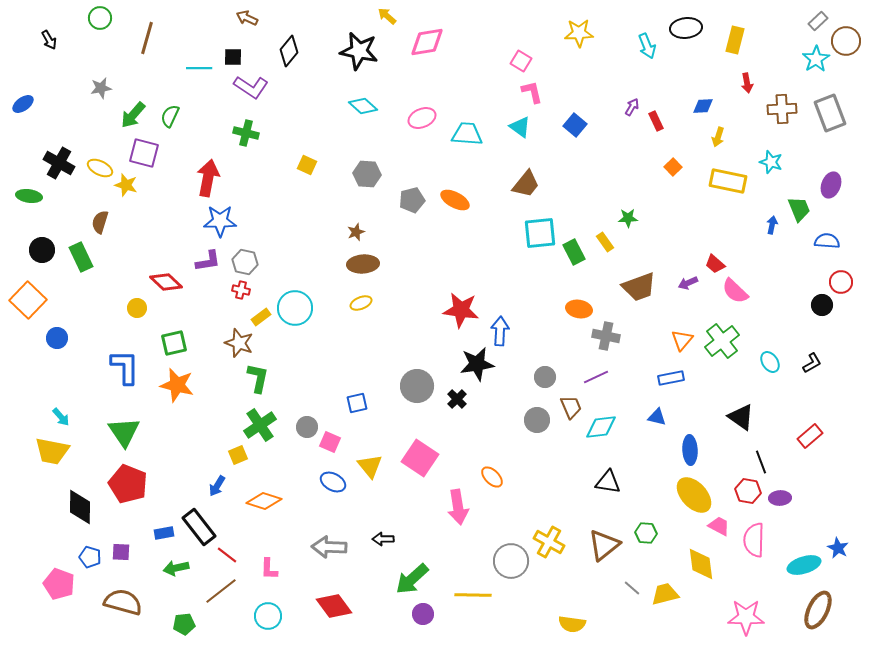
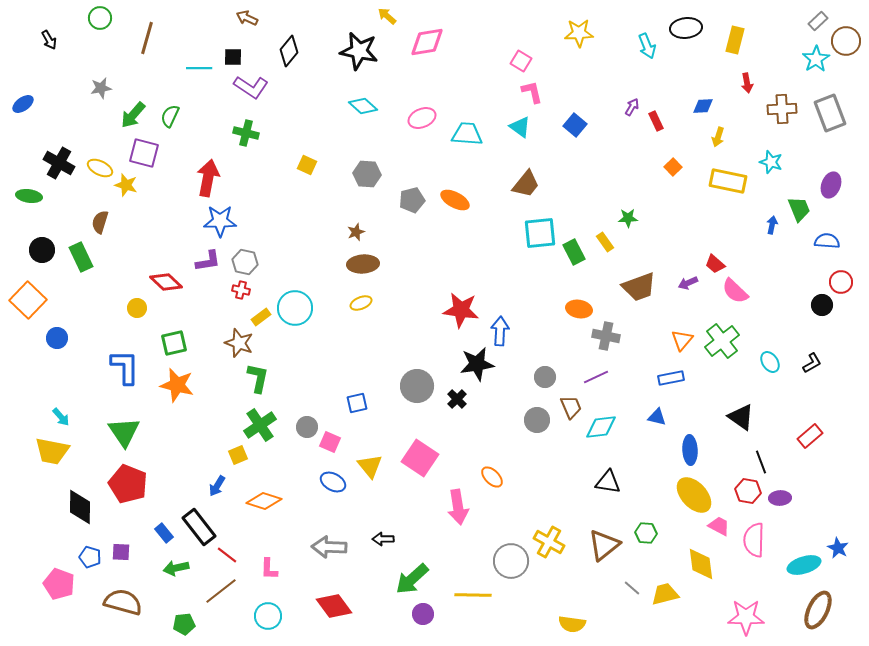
blue rectangle at (164, 533): rotated 60 degrees clockwise
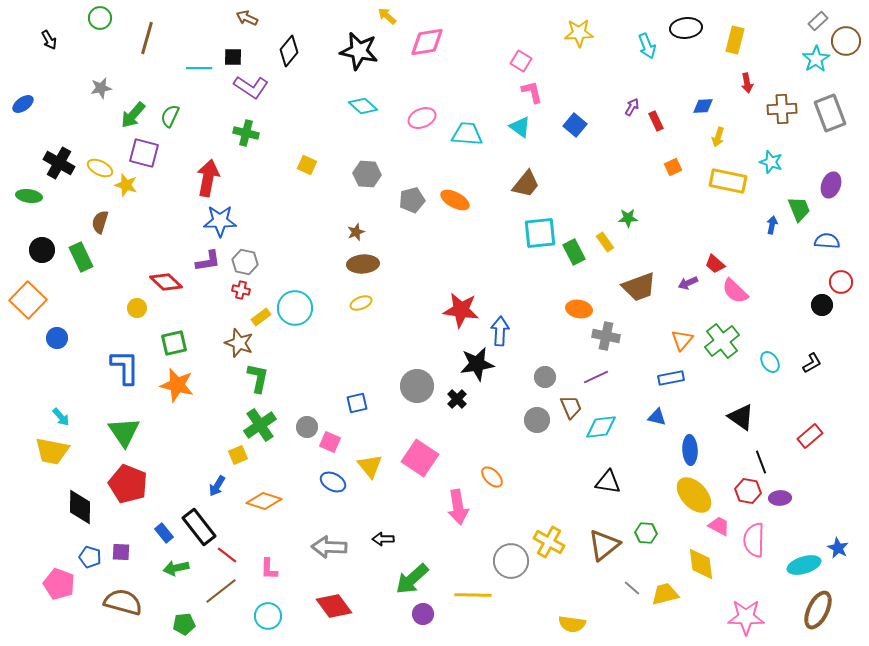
orange square at (673, 167): rotated 18 degrees clockwise
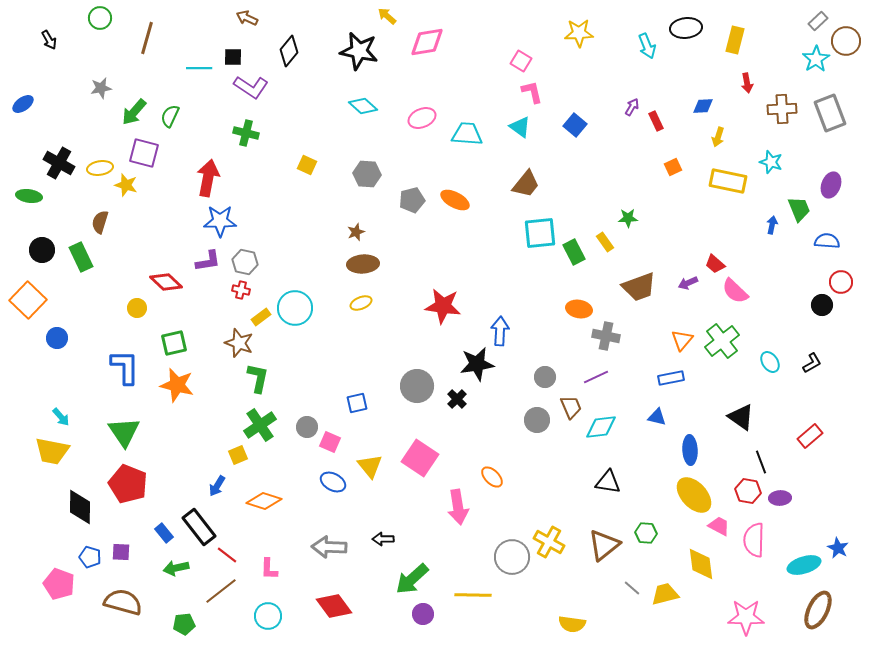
green arrow at (133, 115): moved 1 px right, 3 px up
yellow ellipse at (100, 168): rotated 35 degrees counterclockwise
red star at (461, 310): moved 18 px left, 4 px up
gray circle at (511, 561): moved 1 px right, 4 px up
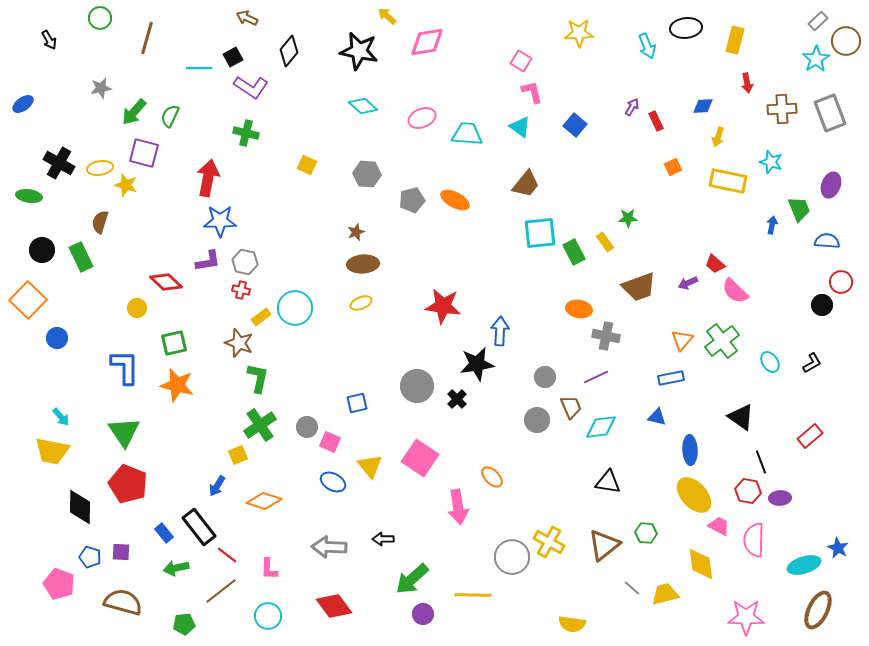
black square at (233, 57): rotated 30 degrees counterclockwise
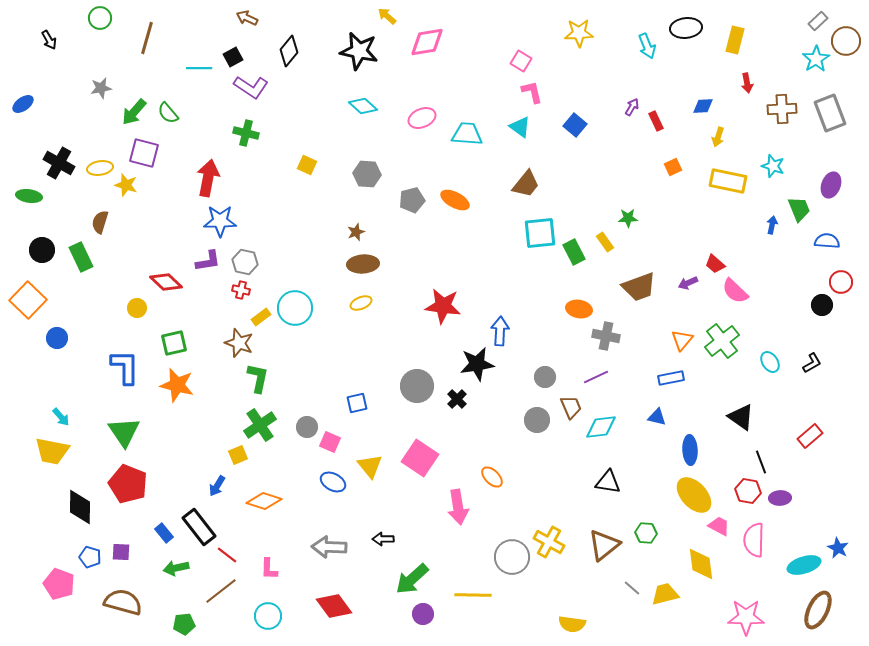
green semicircle at (170, 116): moved 2 px left, 3 px up; rotated 65 degrees counterclockwise
cyan star at (771, 162): moved 2 px right, 4 px down
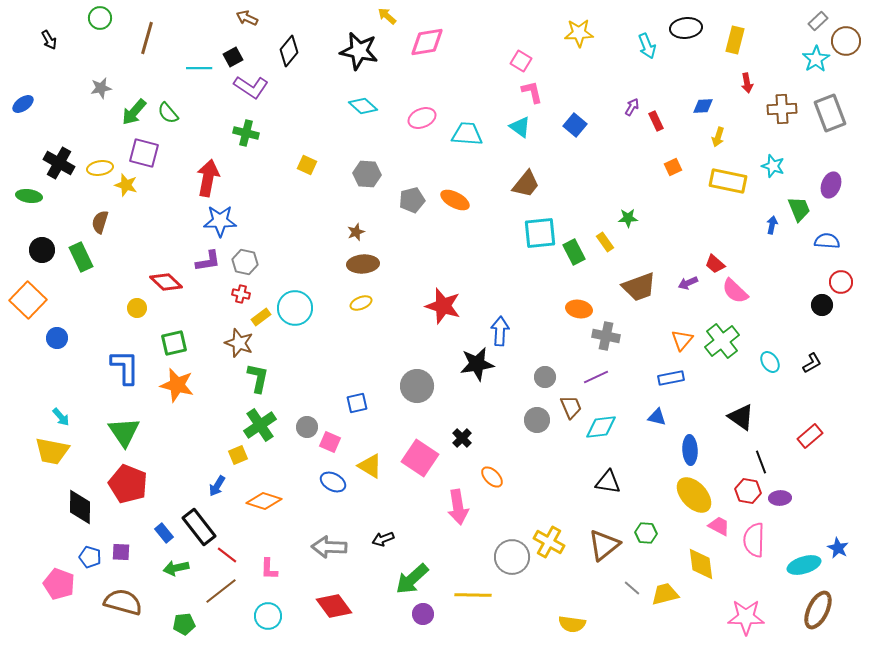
red cross at (241, 290): moved 4 px down
red star at (443, 306): rotated 9 degrees clockwise
black cross at (457, 399): moved 5 px right, 39 px down
yellow triangle at (370, 466): rotated 20 degrees counterclockwise
black arrow at (383, 539): rotated 20 degrees counterclockwise
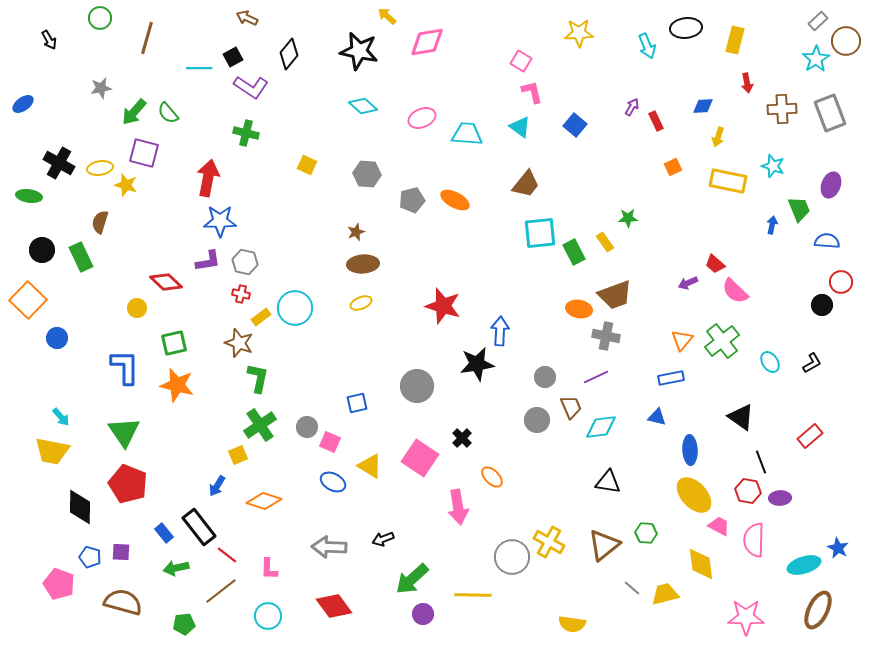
black diamond at (289, 51): moved 3 px down
brown trapezoid at (639, 287): moved 24 px left, 8 px down
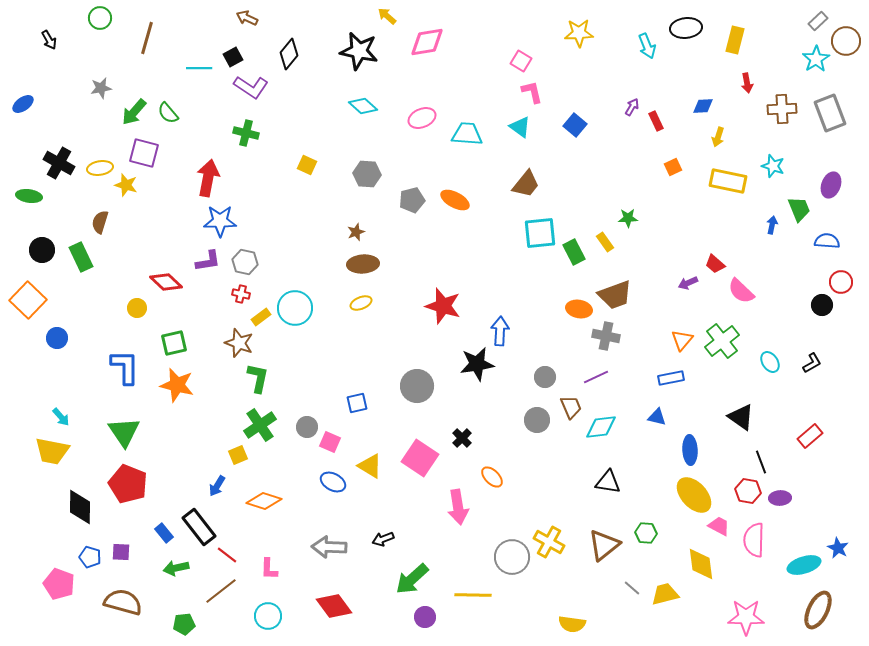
pink semicircle at (735, 291): moved 6 px right
purple circle at (423, 614): moved 2 px right, 3 px down
